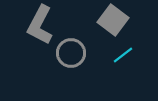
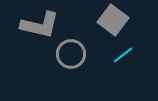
gray L-shape: rotated 105 degrees counterclockwise
gray circle: moved 1 px down
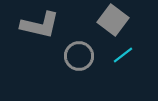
gray circle: moved 8 px right, 2 px down
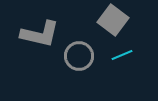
gray L-shape: moved 9 px down
cyan line: moved 1 px left; rotated 15 degrees clockwise
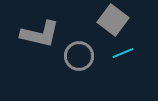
cyan line: moved 1 px right, 2 px up
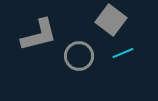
gray square: moved 2 px left
gray L-shape: moved 1 px left, 1 px down; rotated 27 degrees counterclockwise
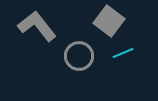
gray square: moved 2 px left, 1 px down
gray L-shape: moved 2 px left, 9 px up; rotated 114 degrees counterclockwise
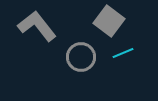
gray circle: moved 2 px right, 1 px down
